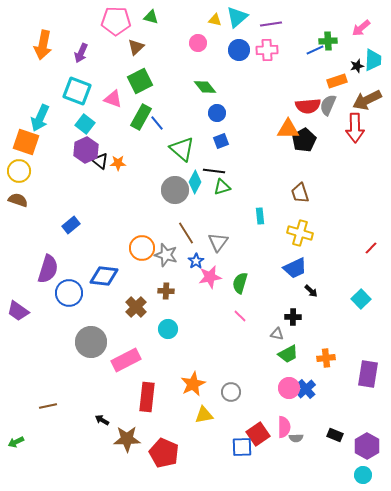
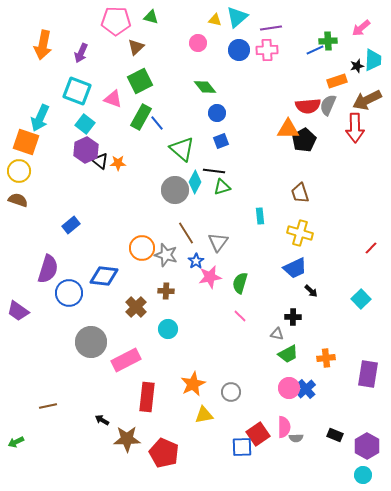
purple line at (271, 24): moved 4 px down
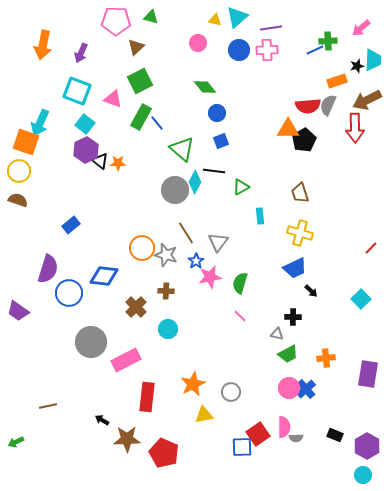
cyan arrow at (40, 118): moved 5 px down
green triangle at (222, 187): moved 19 px right; rotated 12 degrees counterclockwise
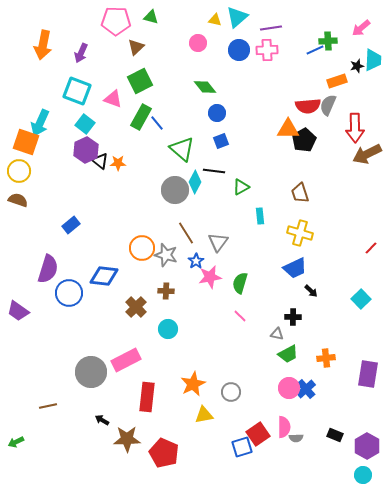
brown arrow at (367, 100): moved 54 px down
gray circle at (91, 342): moved 30 px down
blue square at (242, 447): rotated 15 degrees counterclockwise
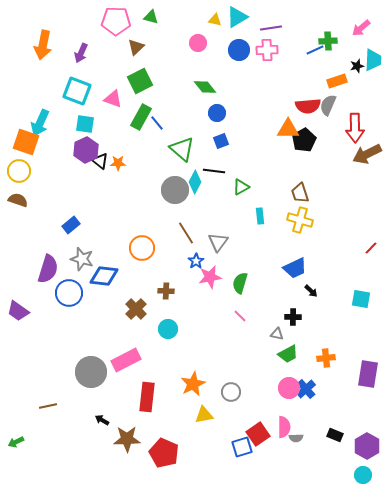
cyan triangle at (237, 17): rotated 10 degrees clockwise
cyan square at (85, 124): rotated 30 degrees counterclockwise
yellow cross at (300, 233): moved 13 px up
gray star at (166, 255): moved 84 px left, 4 px down
cyan square at (361, 299): rotated 36 degrees counterclockwise
brown cross at (136, 307): moved 2 px down
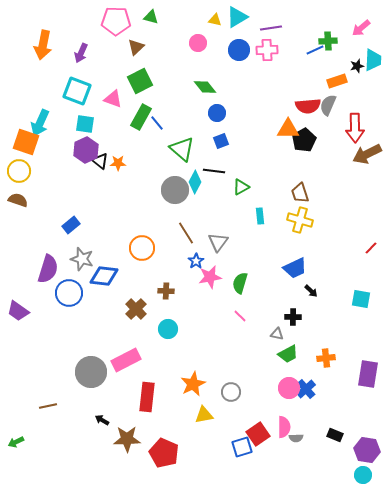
purple hexagon at (367, 446): moved 4 px down; rotated 20 degrees counterclockwise
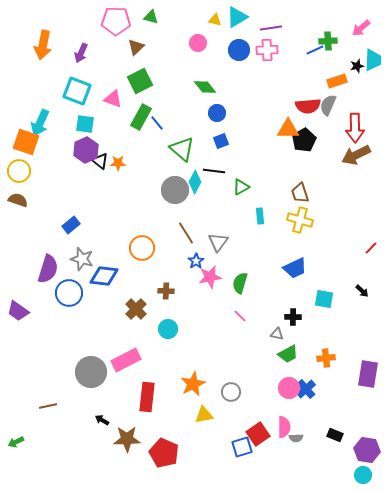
brown arrow at (367, 154): moved 11 px left, 1 px down
black arrow at (311, 291): moved 51 px right
cyan square at (361, 299): moved 37 px left
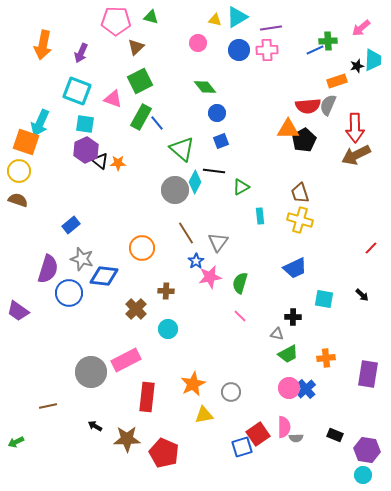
black arrow at (362, 291): moved 4 px down
black arrow at (102, 420): moved 7 px left, 6 px down
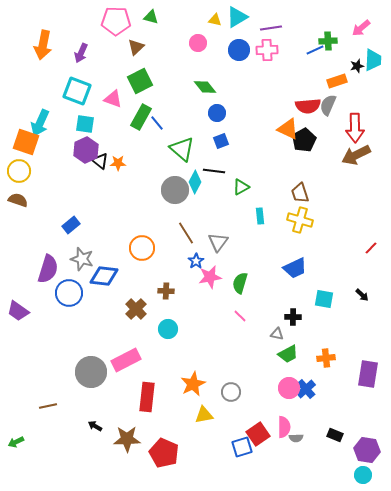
orange triangle at (288, 129): rotated 25 degrees clockwise
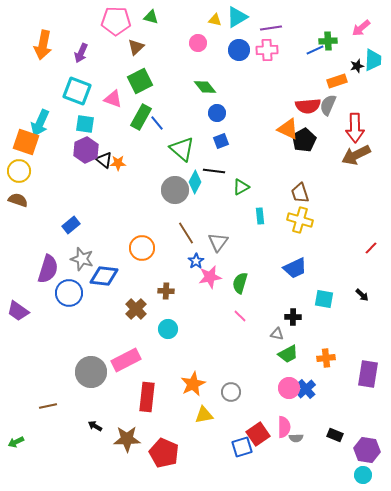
black triangle at (100, 161): moved 4 px right, 1 px up
